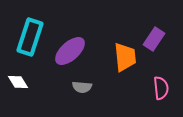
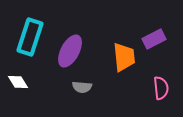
purple rectangle: rotated 30 degrees clockwise
purple ellipse: rotated 20 degrees counterclockwise
orange trapezoid: moved 1 px left
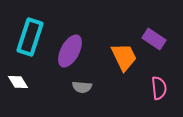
purple rectangle: rotated 60 degrees clockwise
orange trapezoid: rotated 20 degrees counterclockwise
pink semicircle: moved 2 px left
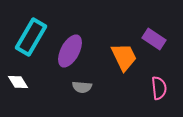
cyan rectangle: moved 1 px right; rotated 12 degrees clockwise
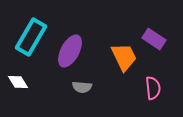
pink semicircle: moved 6 px left
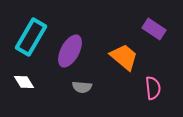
purple rectangle: moved 10 px up
orange trapezoid: rotated 24 degrees counterclockwise
white diamond: moved 6 px right
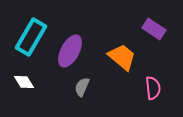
orange trapezoid: moved 2 px left
gray semicircle: rotated 108 degrees clockwise
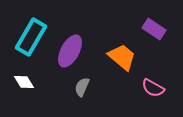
pink semicircle: rotated 125 degrees clockwise
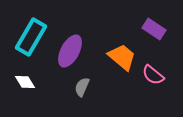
white diamond: moved 1 px right
pink semicircle: moved 13 px up; rotated 10 degrees clockwise
